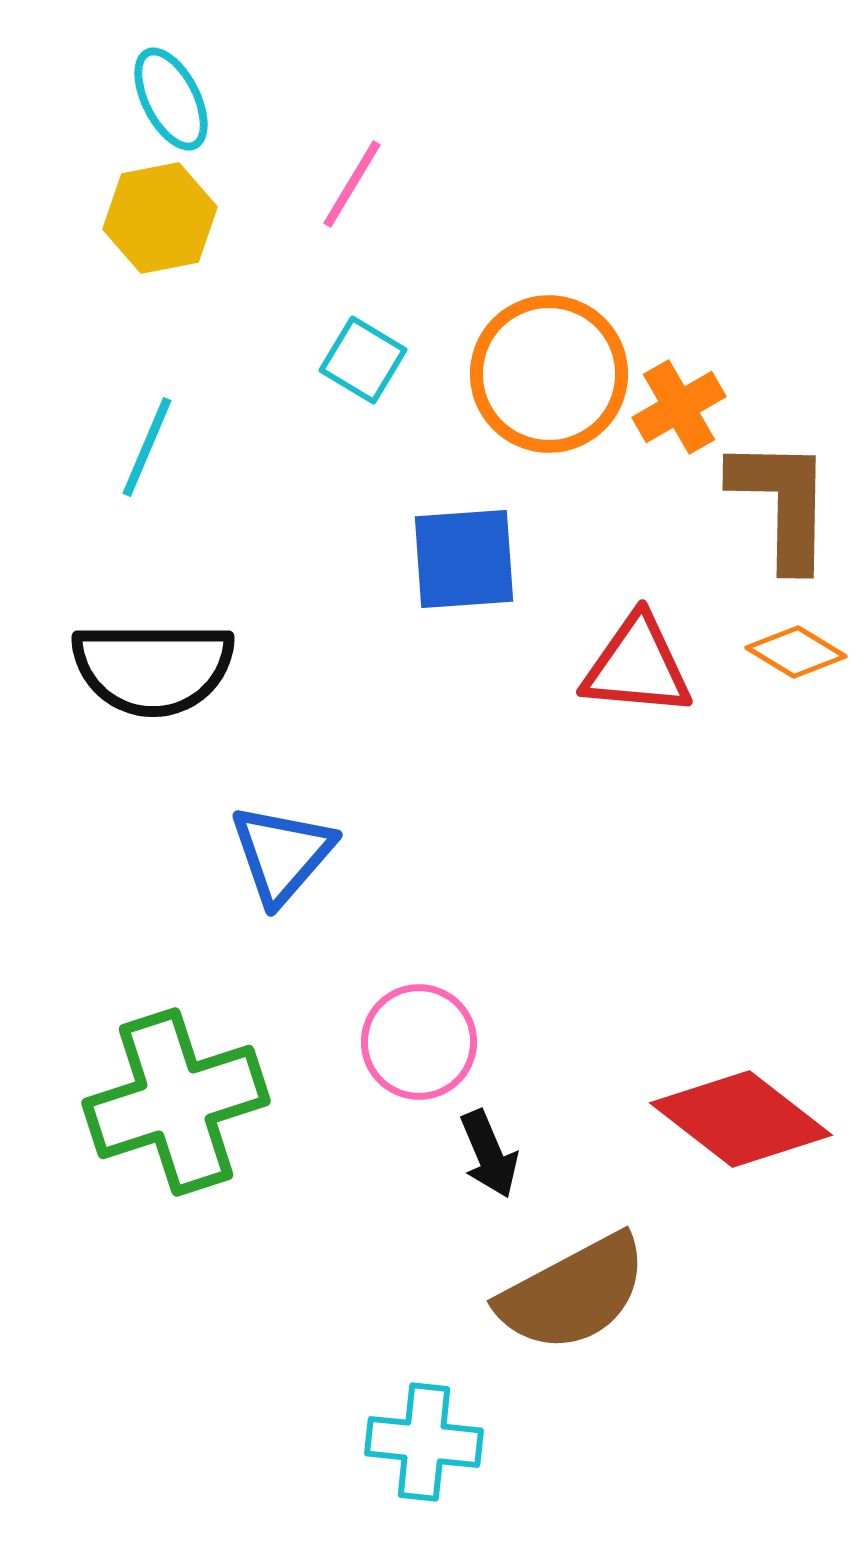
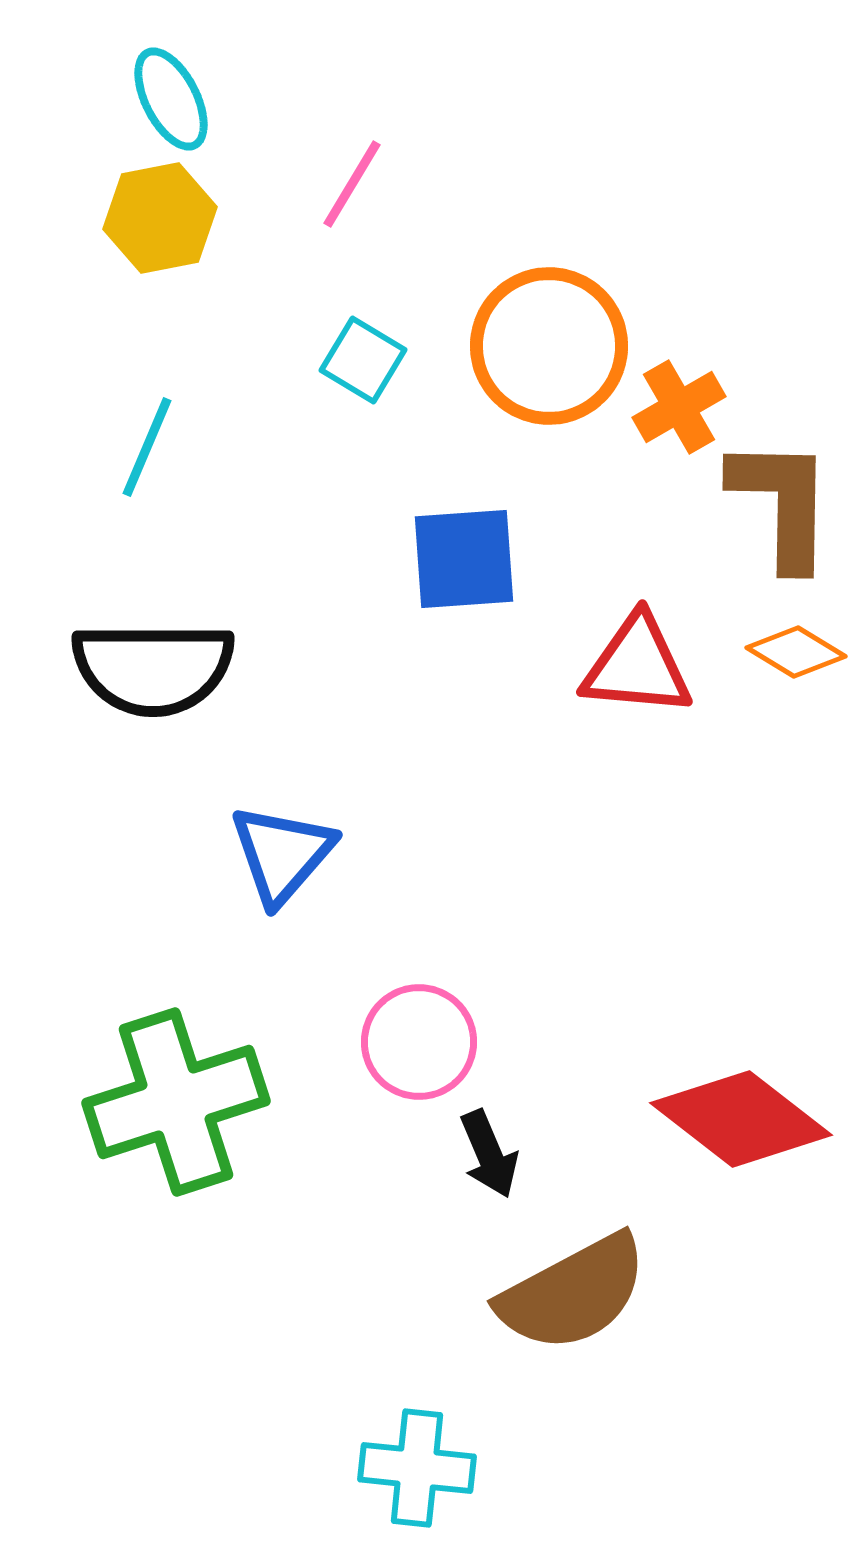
orange circle: moved 28 px up
cyan cross: moved 7 px left, 26 px down
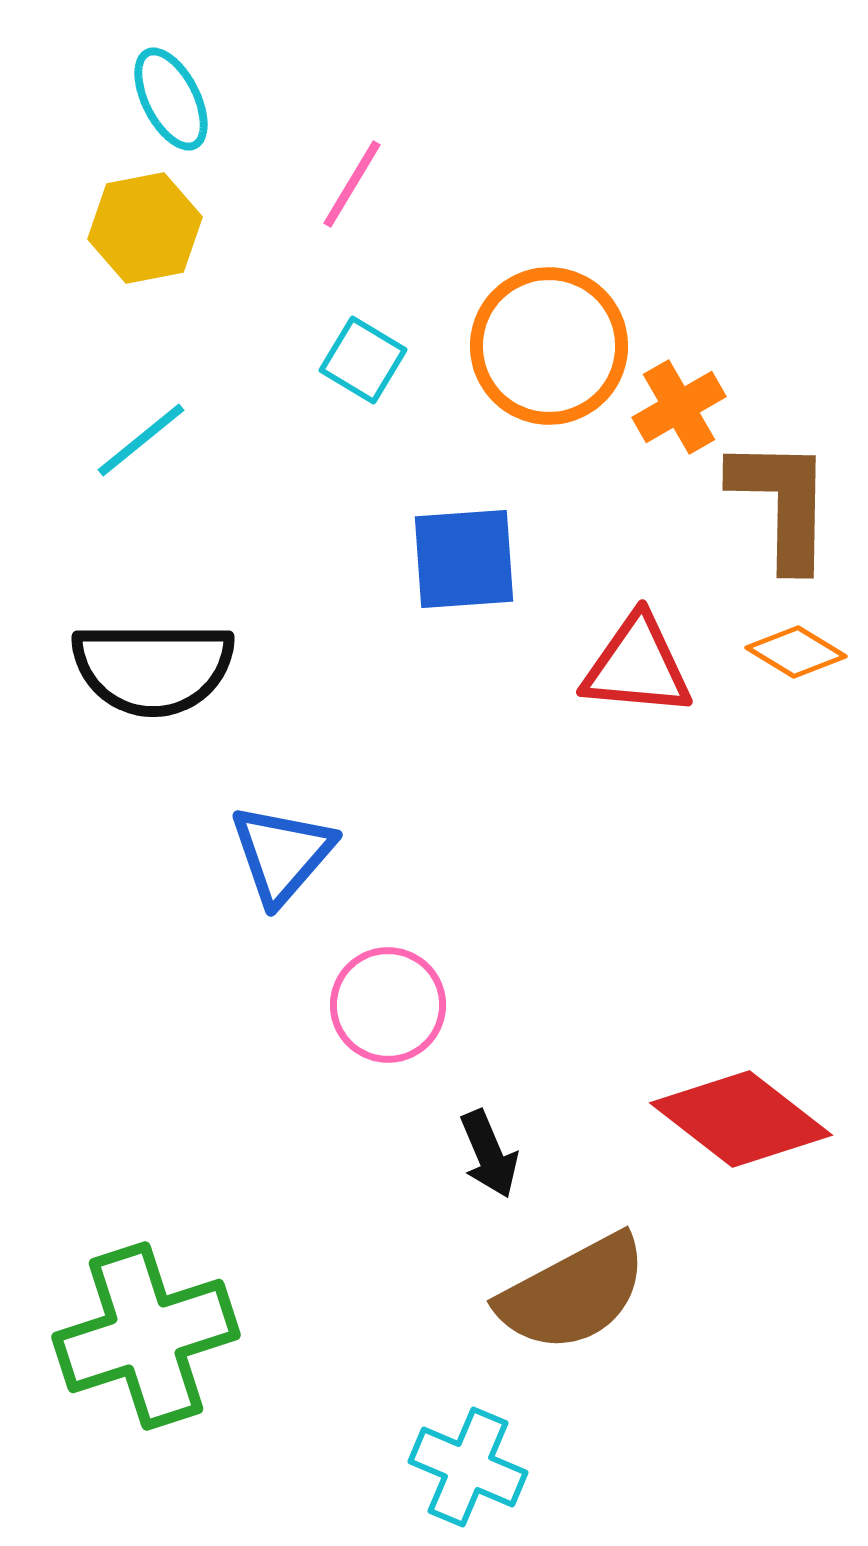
yellow hexagon: moved 15 px left, 10 px down
cyan line: moved 6 px left, 7 px up; rotated 28 degrees clockwise
pink circle: moved 31 px left, 37 px up
green cross: moved 30 px left, 234 px down
cyan cross: moved 51 px right, 1 px up; rotated 17 degrees clockwise
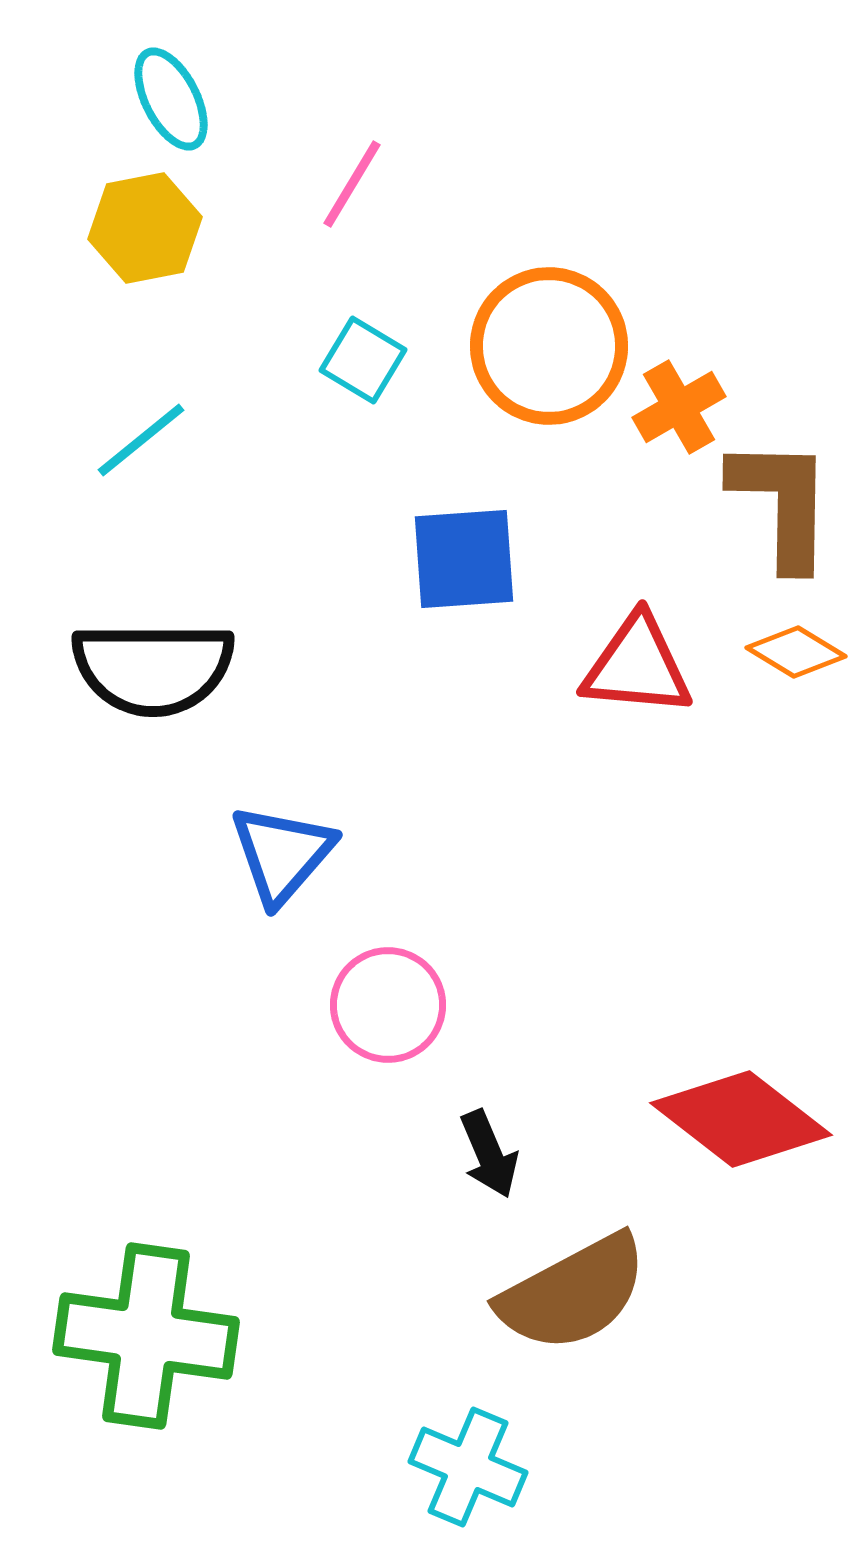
green cross: rotated 26 degrees clockwise
